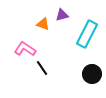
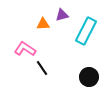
orange triangle: rotated 24 degrees counterclockwise
cyan rectangle: moved 1 px left, 3 px up
black circle: moved 3 px left, 3 px down
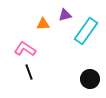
purple triangle: moved 3 px right
cyan rectangle: rotated 8 degrees clockwise
black line: moved 13 px left, 4 px down; rotated 14 degrees clockwise
black circle: moved 1 px right, 2 px down
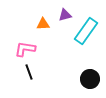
pink L-shape: rotated 25 degrees counterclockwise
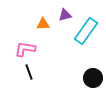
black circle: moved 3 px right, 1 px up
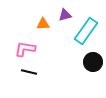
black line: rotated 56 degrees counterclockwise
black circle: moved 16 px up
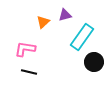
orange triangle: moved 2 px up; rotated 40 degrees counterclockwise
cyan rectangle: moved 4 px left, 6 px down
black circle: moved 1 px right
